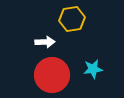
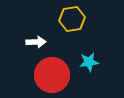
white arrow: moved 9 px left
cyan star: moved 4 px left, 7 px up
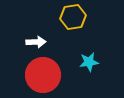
yellow hexagon: moved 1 px right, 2 px up
red circle: moved 9 px left
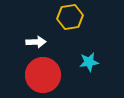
yellow hexagon: moved 3 px left
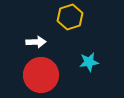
yellow hexagon: rotated 10 degrees counterclockwise
red circle: moved 2 px left
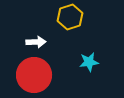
red circle: moved 7 px left
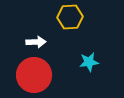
yellow hexagon: rotated 15 degrees clockwise
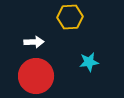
white arrow: moved 2 px left
red circle: moved 2 px right, 1 px down
